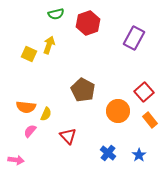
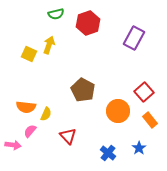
blue star: moved 7 px up
pink arrow: moved 3 px left, 15 px up
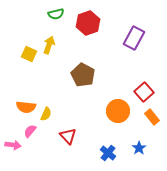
brown pentagon: moved 15 px up
orange rectangle: moved 2 px right, 3 px up
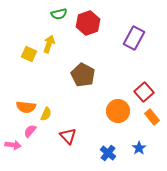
green semicircle: moved 3 px right
yellow arrow: moved 1 px up
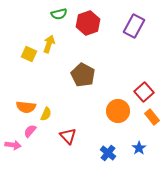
purple rectangle: moved 12 px up
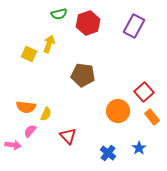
brown pentagon: rotated 20 degrees counterclockwise
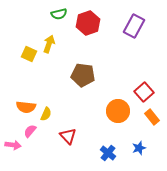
blue star: rotated 16 degrees clockwise
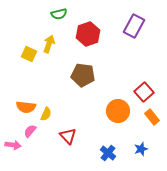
red hexagon: moved 11 px down
blue star: moved 2 px right, 1 px down
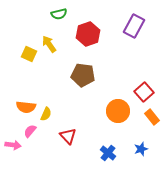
yellow arrow: rotated 54 degrees counterclockwise
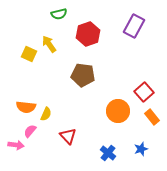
pink arrow: moved 3 px right
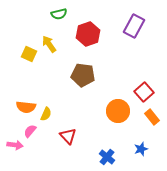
pink arrow: moved 1 px left
blue cross: moved 1 px left, 4 px down
